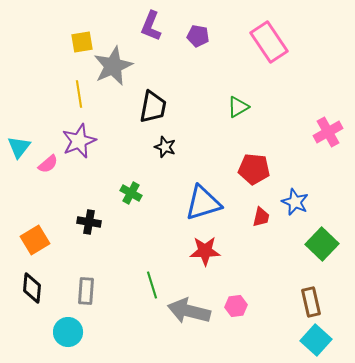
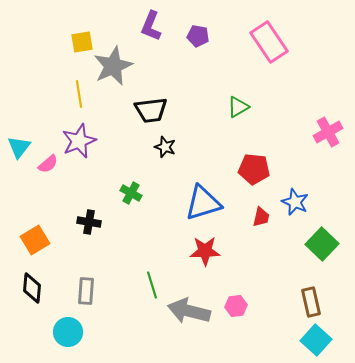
black trapezoid: moved 2 px left, 3 px down; rotated 72 degrees clockwise
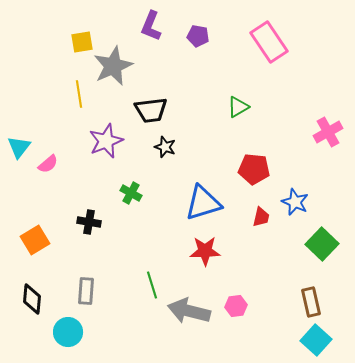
purple star: moved 27 px right
black diamond: moved 11 px down
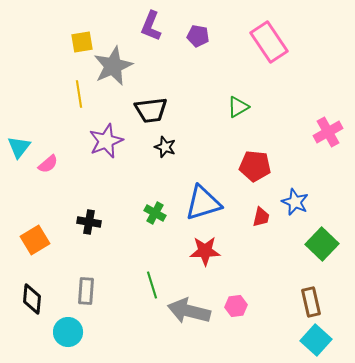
red pentagon: moved 1 px right, 3 px up
green cross: moved 24 px right, 20 px down
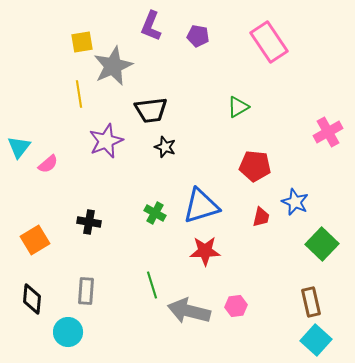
blue triangle: moved 2 px left, 3 px down
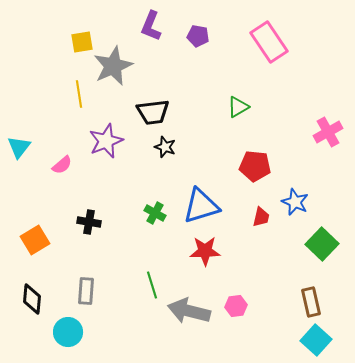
black trapezoid: moved 2 px right, 2 px down
pink semicircle: moved 14 px right, 1 px down
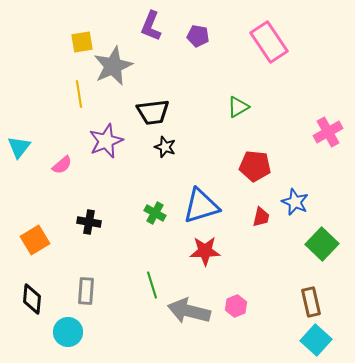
pink hexagon: rotated 15 degrees counterclockwise
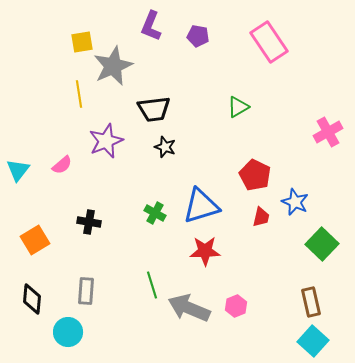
black trapezoid: moved 1 px right, 3 px up
cyan triangle: moved 1 px left, 23 px down
red pentagon: moved 9 px down; rotated 20 degrees clockwise
gray arrow: moved 3 px up; rotated 9 degrees clockwise
cyan square: moved 3 px left, 1 px down
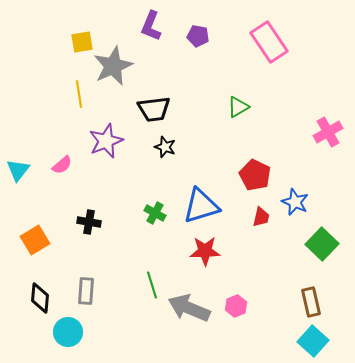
black diamond: moved 8 px right, 1 px up
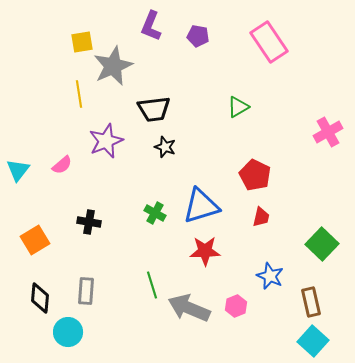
blue star: moved 25 px left, 74 px down
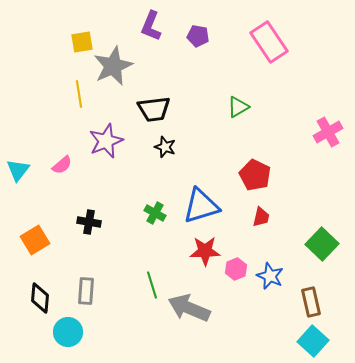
pink hexagon: moved 37 px up
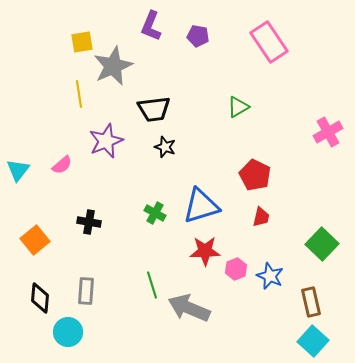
orange square: rotated 8 degrees counterclockwise
